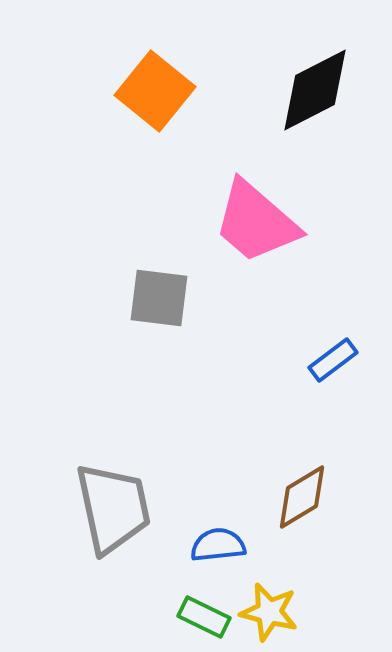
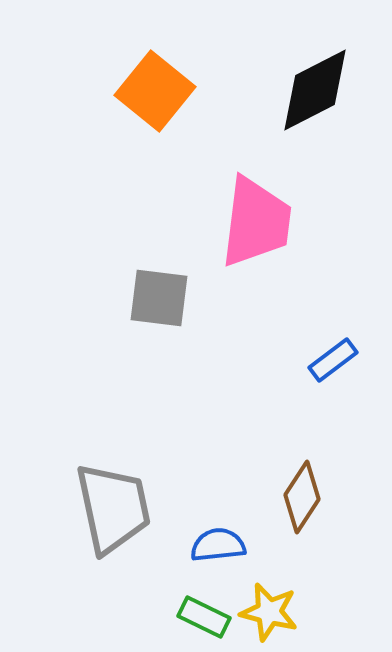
pink trapezoid: rotated 124 degrees counterclockwise
brown diamond: rotated 26 degrees counterclockwise
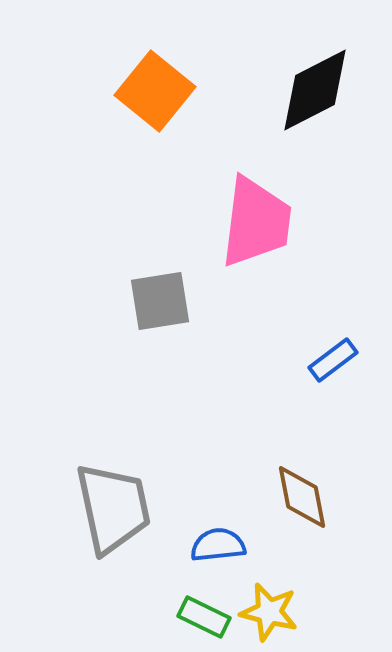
gray square: moved 1 px right, 3 px down; rotated 16 degrees counterclockwise
brown diamond: rotated 44 degrees counterclockwise
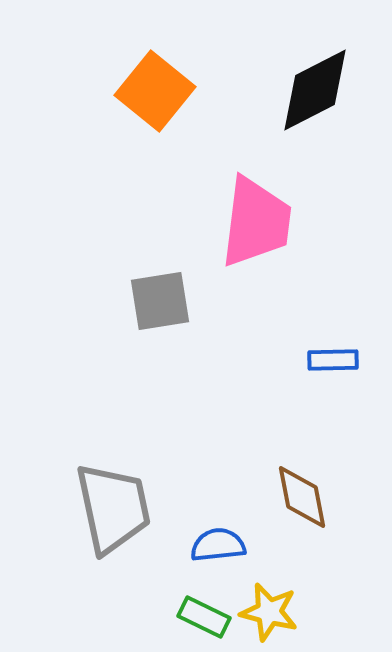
blue rectangle: rotated 36 degrees clockwise
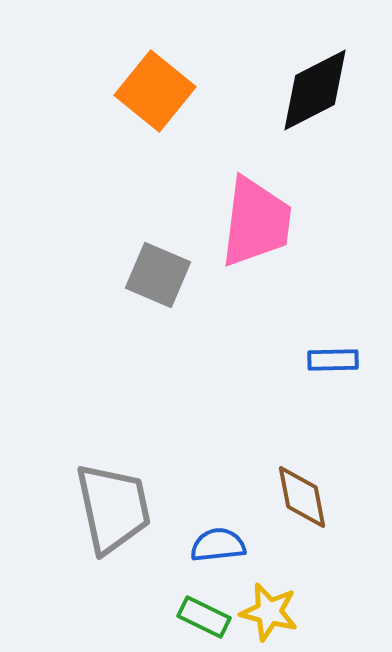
gray square: moved 2 px left, 26 px up; rotated 32 degrees clockwise
